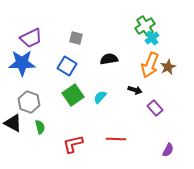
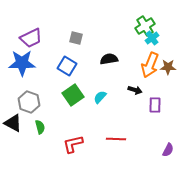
brown star: rotated 28 degrees clockwise
purple rectangle: moved 3 px up; rotated 42 degrees clockwise
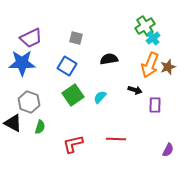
cyan cross: moved 1 px right
brown star: rotated 21 degrees counterclockwise
green semicircle: rotated 32 degrees clockwise
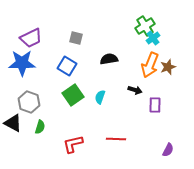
cyan semicircle: rotated 24 degrees counterclockwise
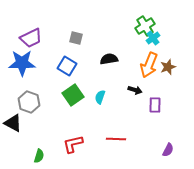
orange arrow: moved 1 px left
green semicircle: moved 1 px left, 29 px down
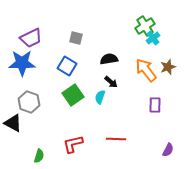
orange arrow: moved 3 px left, 5 px down; rotated 120 degrees clockwise
black arrow: moved 24 px left, 8 px up; rotated 24 degrees clockwise
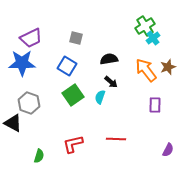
gray hexagon: moved 1 px down
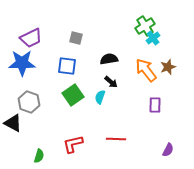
blue square: rotated 24 degrees counterclockwise
gray hexagon: moved 1 px up
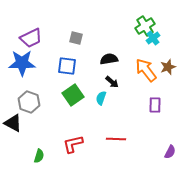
black arrow: moved 1 px right
cyan semicircle: moved 1 px right, 1 px down
purple semicircle: moved 2 px right, 2 px down
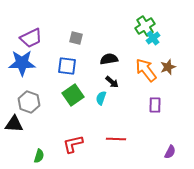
black triangle: moved 1 px right, 1 px down; rotated 24 degrees counterclockwise
